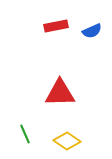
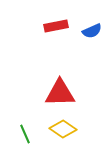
yellow diamond: moved 4 px left, 12 px up
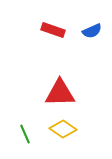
red rectangle: moved 3 px left, 4 px down; rotated 30 degrees clockwise
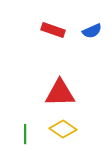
green line: rotated 24 degrees clockwise
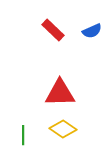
red rectangle: rotated 25 degrees clockwise
green line: moved 2 px left, 1 px down
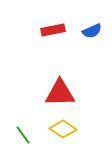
red rectangle: rotated 55 degrees counterclockwise
green line: rotated 36 degrees counterclockwise
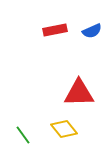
red rectangle: moved 2 px right
red triangle: moved 19 px right
yellow diamond: moved 1 px right; rotated 16 degrees clockwise
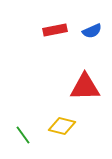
red triangle: moved 6 px right, 6 px up
yellow diamond: moved 2 px left, 3 px up; rotated 36 degrees counterclockwise
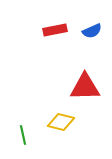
yellow diamond: moved 1 px left, 4 px up
green line: rotated 24 degrees clockwise
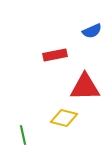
red rectangle: moved 25 px down
yellow diamond: moved 3 px right, 4 px up
